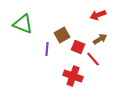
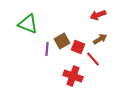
green triangle: moved 5 px right
brown square: moved 6 px down
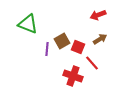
red line: moved 1 px left, 4 px down
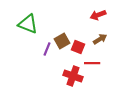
purple line: rotated 16 degrees clockwise
red line: rotated 49 degrees counterclockwise
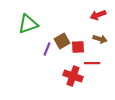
green triangle: rotated 40 degrees counterclockwise
brown arrow: rotated 48 degrees clockwise
red square: rotated 24 degrees counterclockwise
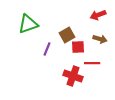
brown square: moved 5 px right, 6 px up
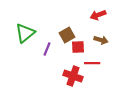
green triangle: moved 3 px left, 9 px down; rotated 20 degrees counterclockwise
brown arrow: moved 1 px right, 1 px down
